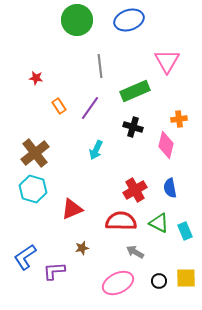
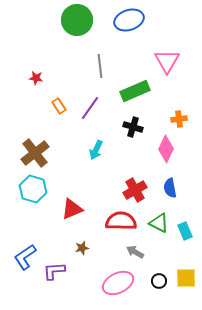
pink diamond: moved 4 px down; rotated 12 degrees clockwise
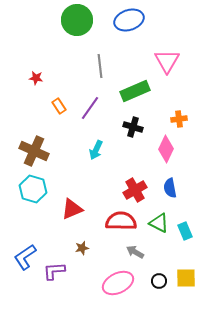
brown cross: moved 1 px left, 2 px up; rotated 28 degrees counterclockwise
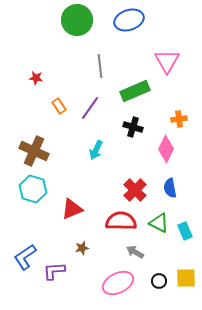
red cross: rotated 15 degrees counterclockwise
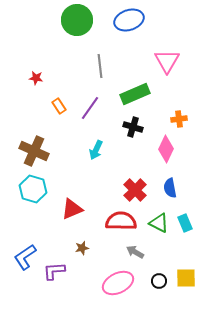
green rectangle: moved 3 px down
cyan rectangle: moved 8 px up
